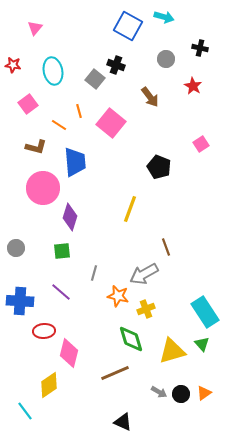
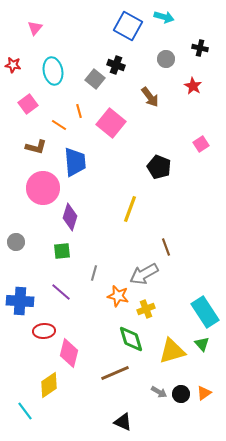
gray circle at (16, 248): moved 6 px up
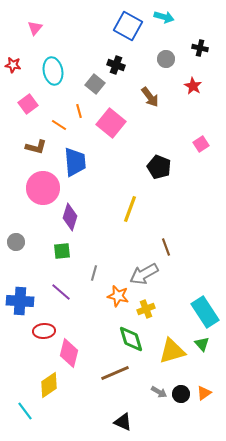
gray square at (95, 79): moved 5 px down
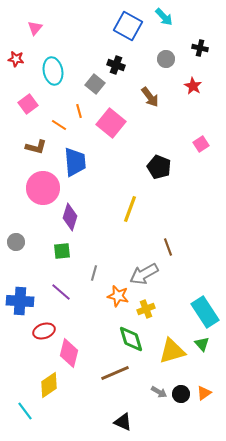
cyan arrow at (164, 17): rotated 30 degrees clockwise
red star at (13, 65): moved 3 px right, 6 px up
brown line at (166, 247): moved 2 px right
red ellipse at (44, 331): rotated 15 degrees counterclockwise
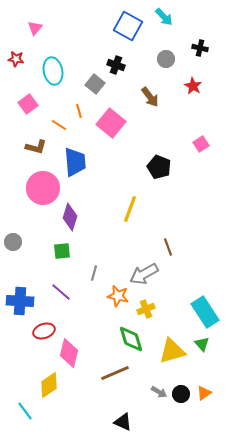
gray circle at (16, 242): moved 3 px left
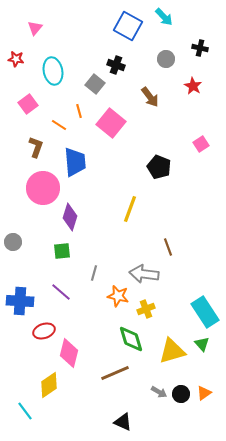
brown L-shape at (36, 147): rotated 85 degrees counterclockwise
gray arrow at (144, 274): rotated 36 degrees clockwise
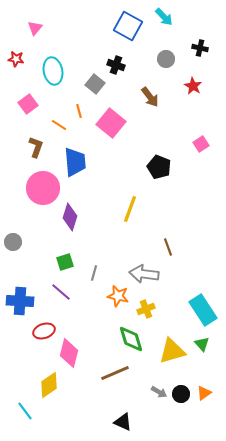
green square at (62, 251): moved 3 px right, 11 px down; rotated 12 degrees counterclockwise
cyan rectangle at (205, 312): moved 2 px left, 2 px up
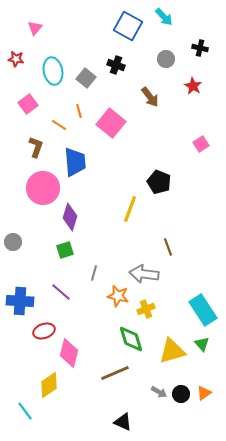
gray square at (95, 84): moved 9 px left, 6 px up
black pentagon at (159, 167): moved 15 px down
green square at (65, 262): moved 12 px up
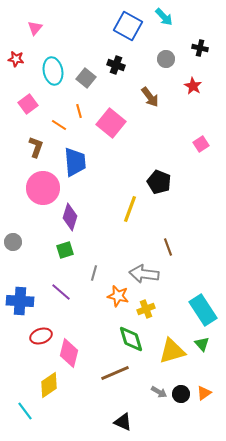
red ellipse at (44, 331): moved 3 px left, 5 px down
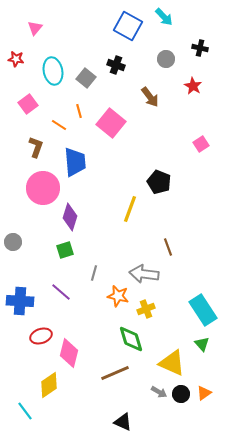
yellow triangle at (172, 351): moved 12 px down; rotated 40 degrees clockwise
